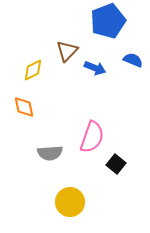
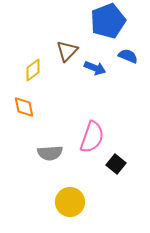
blue semicircle: moved 5 px left, 4 px up
yellow diamond: rotated 10 degrees counterclockwise
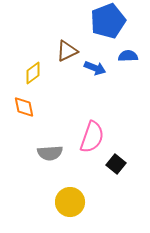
brown triangle: rotated 20 degrees clockwise
blue semicircle: rotated 24 degrees counterclockwise
yellow diamond: moved 3 px down
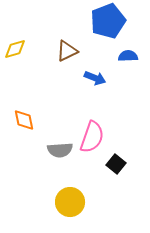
blue arrow: moved 10 px down
yellow diamond: moved 18 px left, 24 px up; rotated 20 degrees clockwise
orange diamond: moved 13 px down
gray semicircle: moved 10 px right, 3 px up
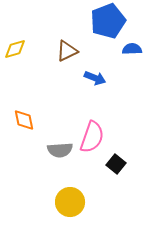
blue semicircle: moved 4 px right, 7 px up
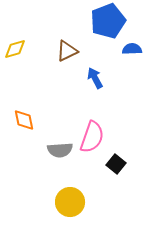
blue arrow: rotated 140 degrees counterclockwise
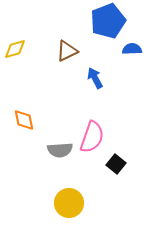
yellow circle: moved 1 px left, 1 px down
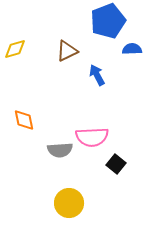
blue arrow: moved 2 px right, 3 px up
pink semicircle: rotated 68 degrees clockwise
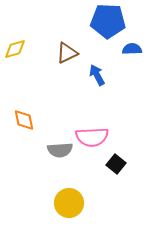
blue pentagon: rotated 24 degrees clockwise
brown triangle: moved 2 px down
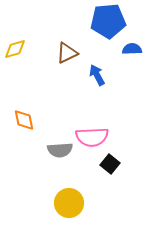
blue pentagon: rotated 8 degrees counterclockwise
black square: moved 6 px left
